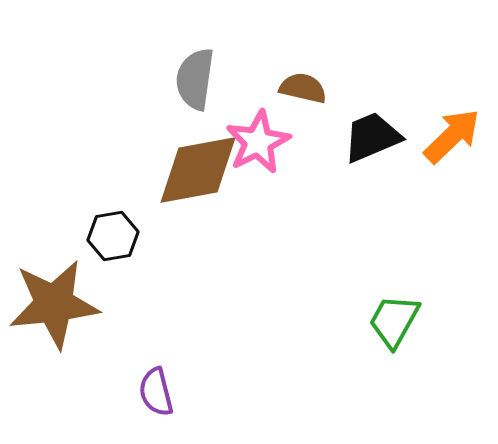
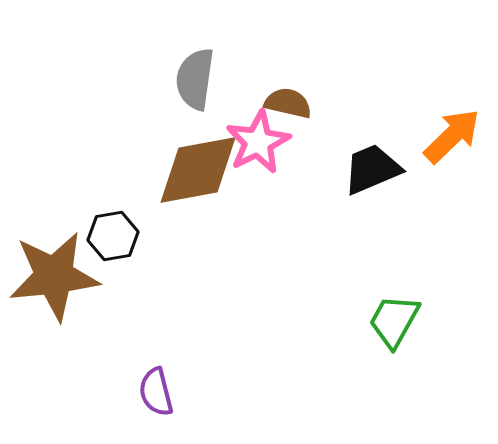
brown semicircle: moved 15 px left, 15 px down
black trapezoid: moved 32 px down
brown star: moved 28 px up
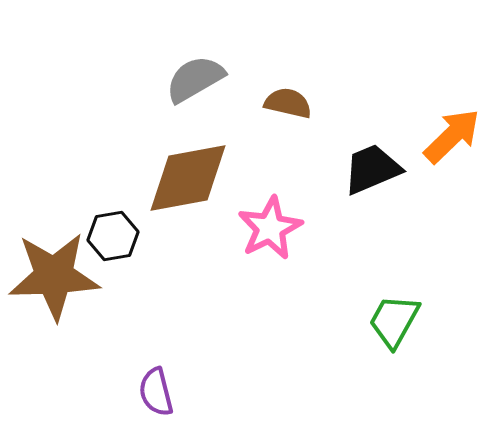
gray semicircle: rotated 52 degrees clockwise
pink star: moved 12 px right, 86 px down
brown diamond: moved 10 px left, 8 px down
brown star: rotated 4 degrees clockwise
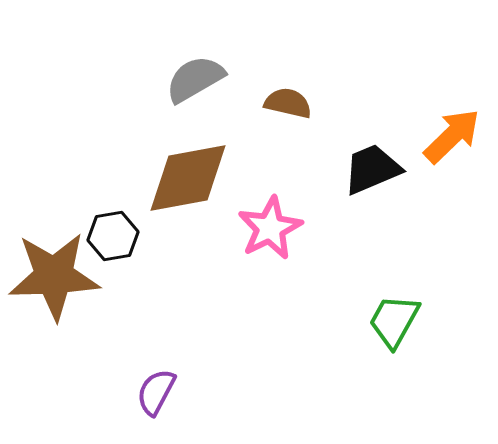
purple semicircle: rotated 42 degrees clockwise
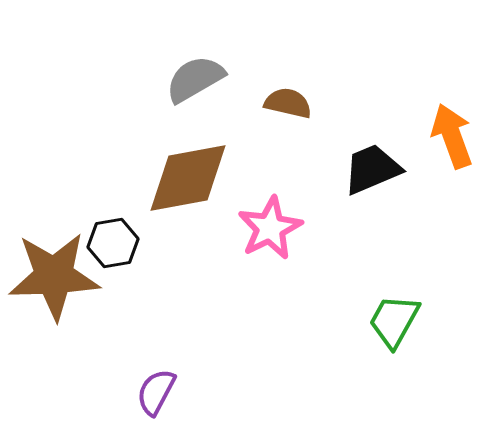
orange arrow: rotated 66 degrees counterclockwise
black hexagon: moved 7 px down
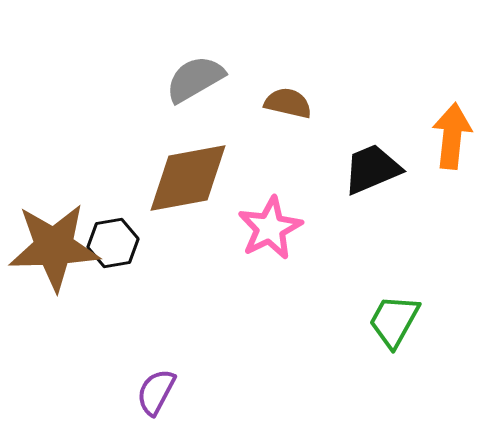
orange arrow: rotated 26 degrees clockwise
brown star: moved 29 px up
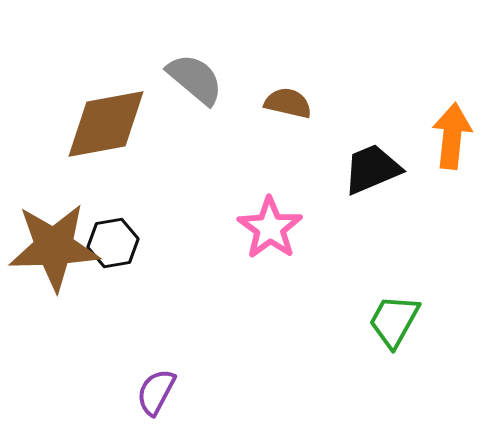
gray semicircle: rotated 70 degrees clockwise
brown diamond: moved 82 px left, 54 px up
pink star: rotated 10 degrees counterclockwise
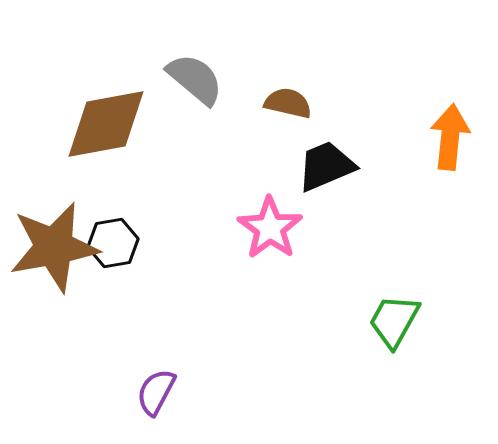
orange arrow: moved 2 px left, 1 px down
black trapezoid: moved 46 px left, 3 px up
brown star: rotated 8 degrees counterclockwise
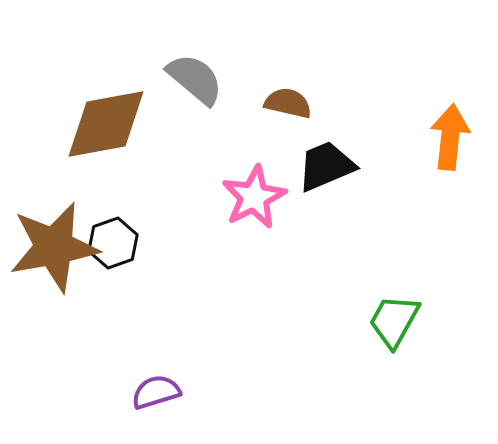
pink star: moved 16 px left, 31 px up; rotated 10 degrees clockwise
black hexagon: rotated 9 degrees counterclockwise
purple semicircle: rotated 45 degrees clockwise
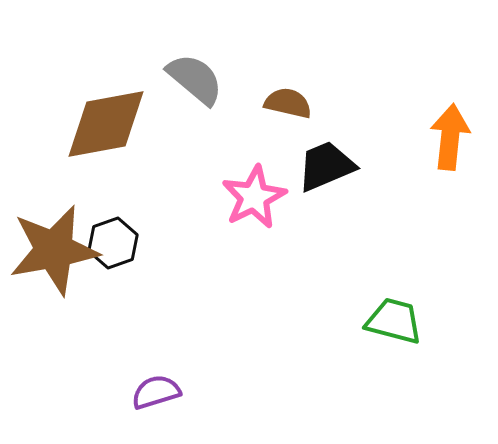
brown star: moved 3 px down
green trapezoid: rotated 76 degrees clockwise
